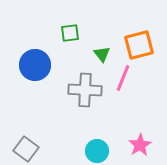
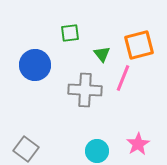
pink star: moved 2 px left, 1 px up
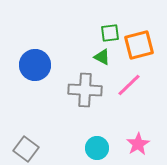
green square: moved 40 px right
green triangle: moved 3 px down; rotated 24 degrees counterclockwise
pink line: moved 6 px right, 7 px down; rotated 24 degrees clockwise
cyan circle: moved 3 px up
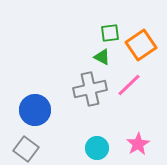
orange square: moved 2 px right; rotated 20 degrees counterclockwise
blue circle: moved 45 px down
gray cross: moved 5 px right, 1 px up; rotated 16 degrees counterclockwise
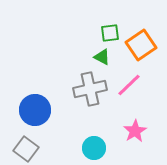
pink star: moved 3 px left, 13 px up
cyan circle: moved 3 px left
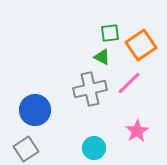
pink line: moved 2 px up
pink star: moved 2 px right
gray square: rotated 20 degrees clockwise
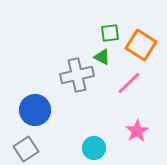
orange square: rotated 24 degrees counterclockwise
gray cross: moved 13 px left, 14 px up
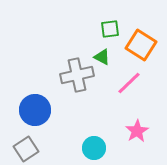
green square: moved 4 px up
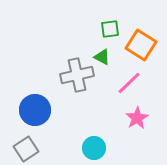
pink star: moved 13 px up
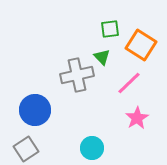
green triangle: rotated 18 degrees clockwise
cyan circle: moved 2 px left
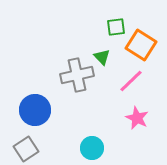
green square: moved 6 px right, 2 px up
pink line: moved 2 px right, 2 px up
pink star: rotated 15 degrees counterclockwise
